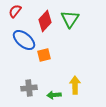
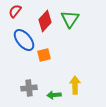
blue ellipse: rotated 10 degrees clockwise
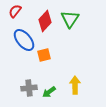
green arrow: moved 5 px left, 3 px up; rotated 32 degrees counterclockwise
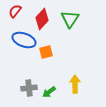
red diamond: moved 3 px left, 2 px up
blue ellipse: rotated 30 degrees counterclockwise
orange square: moved 2 px right, 3 px up
yellow arrow: moved 1 px up
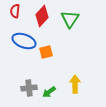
red semicircle: rotated 32 degrees counterclockwise
red diamond: moved 3 px up
blue ellipse: moved 1 px down
